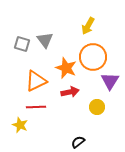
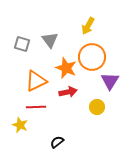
gray triangle: moved 5 px right
orange circle: moved 1 px left
red arrow: moved 2 px left
black semicircle: moved 21 px left
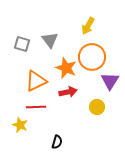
black semicircle: rotated 144 degrees clockwise
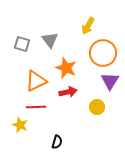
orange circle: moved 11 px right, 4 px up
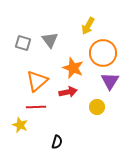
gray square: moved 1 px right, 1 px up
orange star: moved 7 px right
orange triangle: moved 1 px right; rotated 15 degrees counterclockwise
